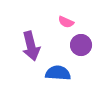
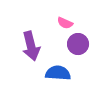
pink semicircle: moved 1 px left, 1 px down
purple circle: moved 3 px left, 1 px up
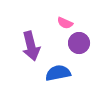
purple circle: moved 1 px right, 1 px up
blue semicircle: rotated 15 degrees counterclockwise
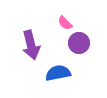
pink semicircle: rotated 21 degrees clockwise
purple arrow: moved 1 px up
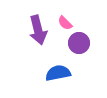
purple arrow: moved 7 px right, 15 px up
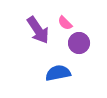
purple arrow: rotated 20 degrees counterclockwise
